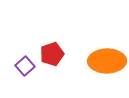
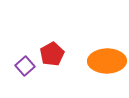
red pentagon: rotated 10 degrees counterclockwise
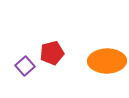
red pentagon: moved 1 px up; rotated 15 degrees clockwise
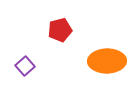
red pentagon: moved 8 px right, 23 px up
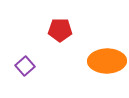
red pentagon: rotated 15 degrees clockwise
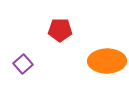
purple square: moved 2 px left, 2 px up
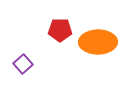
orange ellipse: moved 9 px left, 19 px up
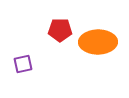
purple square: rotated 30 degrees clockwise
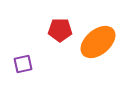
orange ellipse: rotated 39 degrees counterclockwise
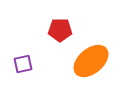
orange ellipse: moved 7 px left, 19 px down
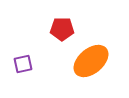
red pentagon: moved 2 px right, 1 px up
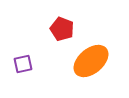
red pentagon: rotated 20 degrees clockwise
